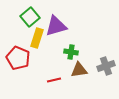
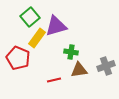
yellow rectangle: rotated 18 degrees clockwise
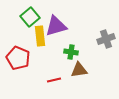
yellow rectangle: moved 3 px right, 2 px up; rotated 42 degrees counterclockwise
gray cross: moved 27 px up
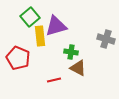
gray cross: rotated 36 degrees clockwise
brown triangle: moved 1 px left, 2 px up; rotated 36 degrees clockwise
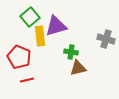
red pentagon: moved 1 px right, 1 px up
brown triangle: rotated 42 degrees counterclockwise
red line: moved 27 px left
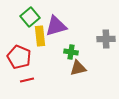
gray cross: rotated 18 degrees counterclockwise
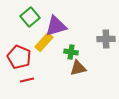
yellow rectangle: moved 4 px right, 6 px down; rotated 48 degrees clockwise
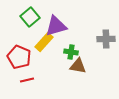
brown triangle: moved 2 px up; rotated 24 degrees clockwise
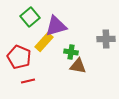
red line: moved 1 px right, 1 px down
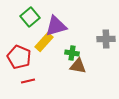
green cross: moved 1 px right, 1 px down
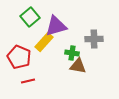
gray cross: moved 12 px left
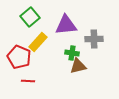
purple triangle: moved 10 px right, 1 px up; rotated 10 degrees clockwise
yellow rectangle: moved 6 px left
brown triangle: rotated 24 degrees counterclockwise
red line: rotated 16 degrees clockwise
